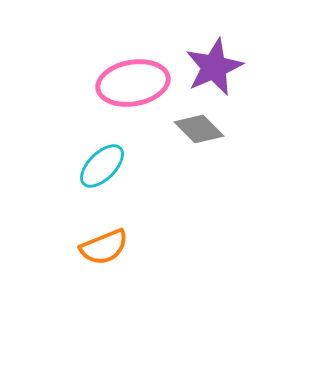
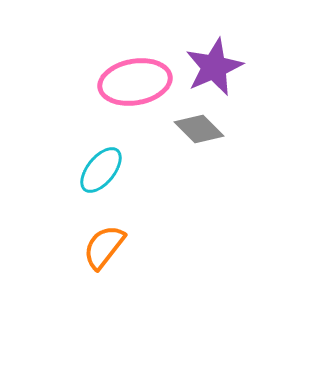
pink ellipse: moved 2 px right, 1 px up
cyan ellipse: moved 1 px left, 4 px down; rotated 6 degrees counterclockwise
orange semicircle: rotated 150 degrees clockwise
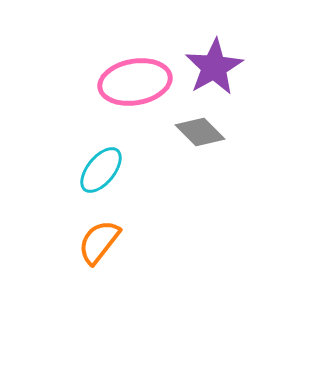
purple star: rotated 6 degrees counterclockwise
gray diamond: moved 1 px right, 3 px down
orange semicircle: moved 5 px left, 5 px up
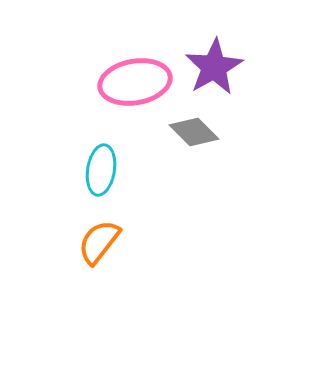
gray diamond: moved 6 px left
cyan ellipse: rotated 30 degrees counterclockwise
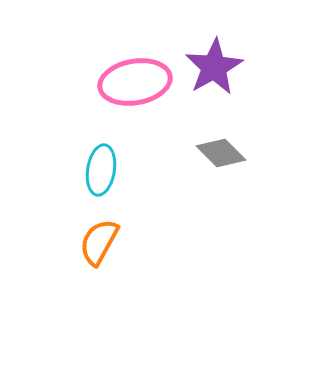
gray diamond: moved 27 px right, 21 px down
orange semicircle: rotated 9 degrees counterclockwise
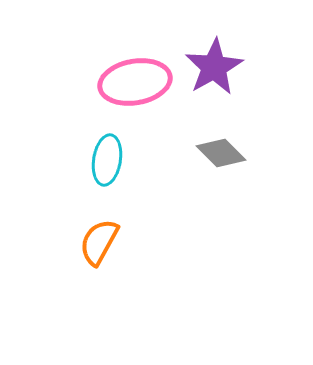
cyan ellipse: moved 6 px right, 10 px up
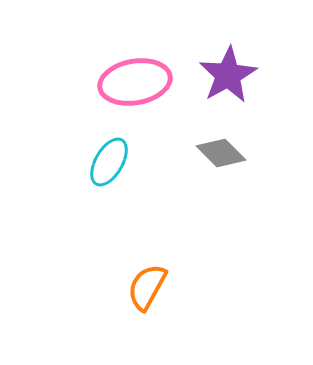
purple star: moved 14 px right, 8 px down
cyan ellipse: moved 2 px right, 2 px down; rotated 21 degrees clockwise
orange semicircle: moved 48 px right, 45 px down
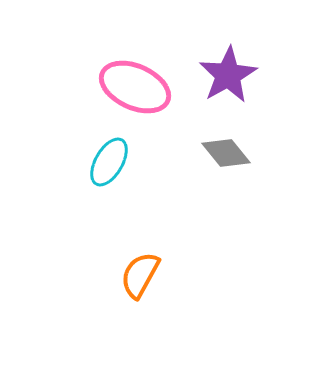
pink ellipse: moved 5 px down; rotated 34 degrees clockwise
gray diamond: moved 5 px right; rotated 6 degrees clockwise
orange semicircle: moved 7 px left, 12 px up
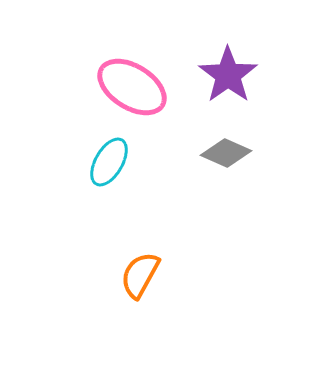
purple star: rotated 6 degrees counterclockwise
pink ellipse: moved 3 px left; rotated 8 degrees clockwise
gray diamond: rotated 27 degrees counterclockwise
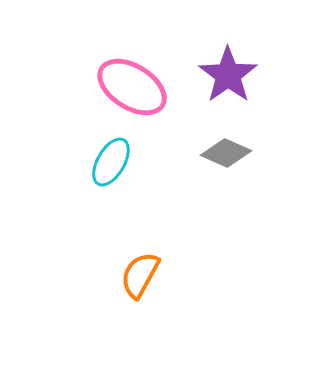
cyan ellipse: moved 2 px right
